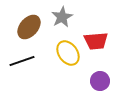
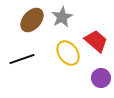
brown ellipse: moved 3 px right, 7 px up
red trapezoid: rotated 135 degrees counterclockwise
black line: moved 2 px up
purple circle: moved 1 px right, 3 px up
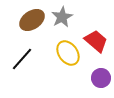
brown ellipse: rotated 15 degrees clockwise
black line: rotated 30 degrees counterclockwise
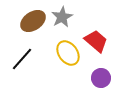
brown ellipse: moved 1 px right, 1 px down
